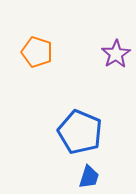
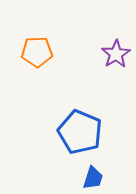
orange pentagon: rotated 20 degrees counterclockwise
blue trapezoid: moved 4 px right, 1 px down
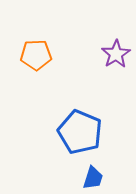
orange pentagon: moved 1 px left, 3 px down
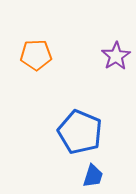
purple star: moved 2 px down
blue trapezoid: moved 2 px up
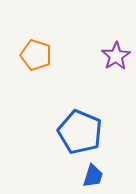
orange pentagon: rotated 20 degrees clockwise
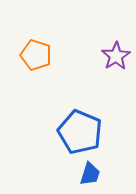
blue trapezoid: moved 3 px left, 2 px up
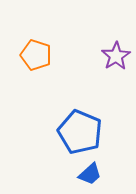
blue trapezoid: rotated 30 degrees clockwise
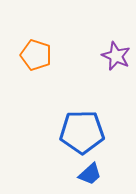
purple star: rotated 16 degrees counterclockwise
blue pentagon: moved 2 px right; rotated 24 degrees counterclockwise
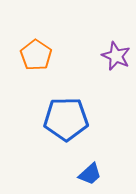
orange pentagon: rotated 16 degrees clockwise
blue pentagon: moved 16 px left, 13 px up
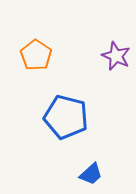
blue pentagon: moved 2 px up; rotated 15 degrees clockwise
blue trapezoid: moved 1 px right
